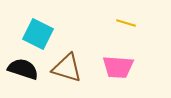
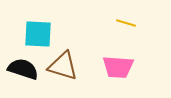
cyan square: rotated 24 degrees counterclockwise
brown triangle: moved 4 px left, 2 px up
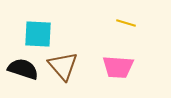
brown triangle: rotated 32 degrees clockwise
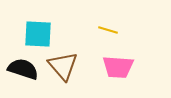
yellow line: moved 18 px left, 7 px down
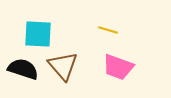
pink trapezoid: rotated 16 degrees clockwise
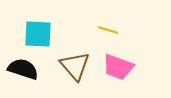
brown triangle: moved 12 px right
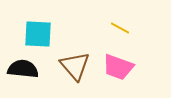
yellow line: moved 12 px right, 2 px up; rotated 12 degrees clockwise
black semicircle: rotated 12 degrees counterclockwise
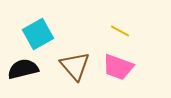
yellow line: moved 3 px down
cyan square: rotated 32 degrees counterclockwise
black semicircle: rotated 20 degrees counterclockwise
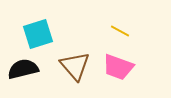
cyan square: rotated 12 degrees clockwise
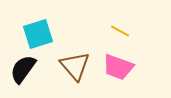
black semicircle: rotated 40 degrees counterclockwise
